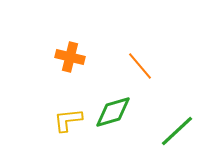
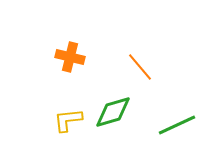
orange line: moved 1 px down
green line: moved 6 px up; rotated 18 degrees clockwise
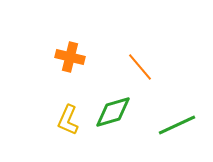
yellow L-shape: rotated 60 degrees counterclockwise
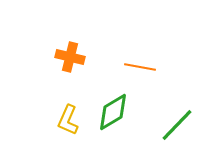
orange line: rotated 40 degrees counterclockwise
green diamond: rotated 15 degrees counterclockwise
green line: rotated 21 degrees counterclockwise
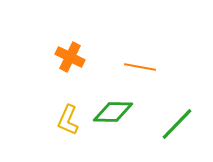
orange cross: rotated 12 degrees clockwise
green diamond: rotated 33 degrees clockwise
green line: moved 1 px up
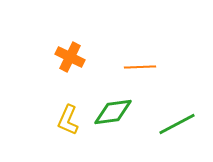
orange line: rotated 12 degrees counterclockwise
green diamond: rotated 9 degrees counterclockwise
green line: rotated 18 degrees clockwise
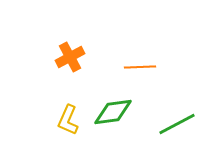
orange cross: rotated 36 degrees clockwise
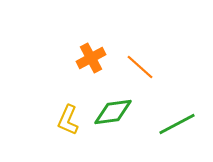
orange cross: moved 21 px right, 1 px down
orange line: rotated 44 degrees clockwise
